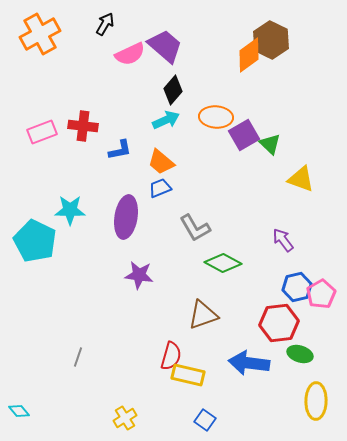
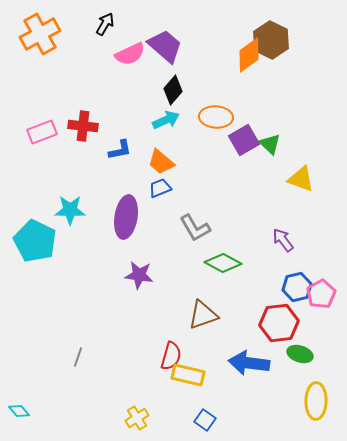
purple square: moved 5 px down
yellow cross: moved 12 px right
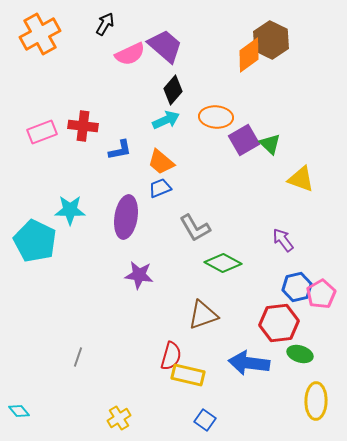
yellow cross: moved 18 px left
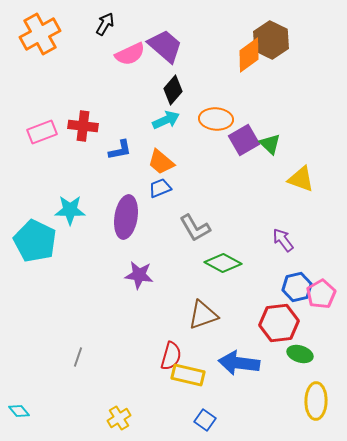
orange ellipse: moved 2 px down
blue arrow: moved 10 px left
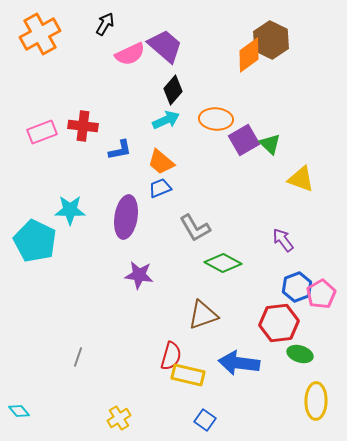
blue hexagon: rotated 8 degrees counterclockwise
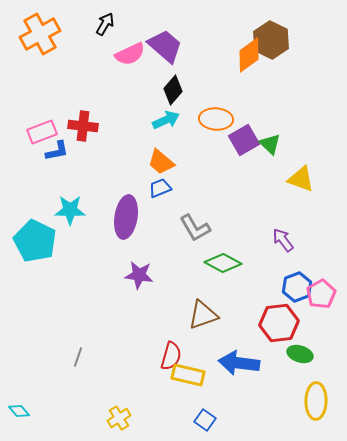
blue L-shape: moved 63 px left, 1 px down
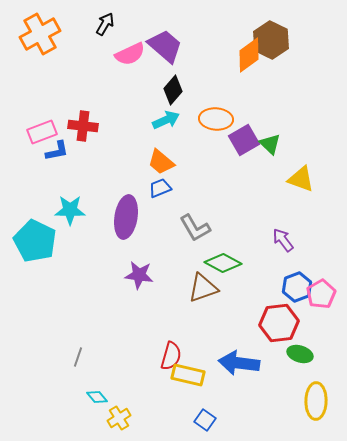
brown triangle: moved 27 px up
cyan diamond: moved 78 px right, 14 px up
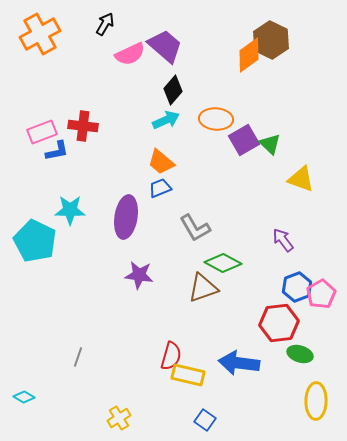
cyan diamond: moved 73 px left; rotated 20 degrees counterclockwise
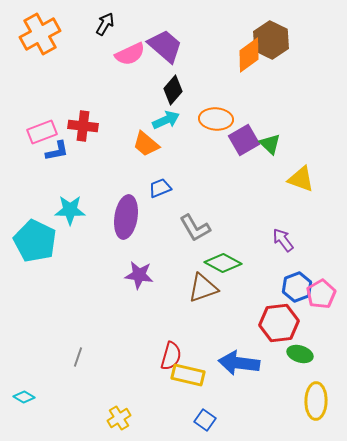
orange trapezoid: moved 15 px left, 18 px up
